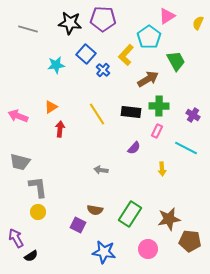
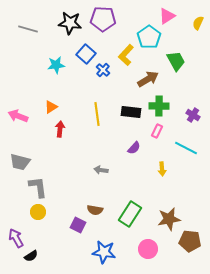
yellow line: rotated 25 degrees clockwise
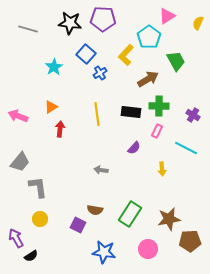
cyan star: moved 2 px left, 2 px down; rotated 24 degrees counterclockwise
blue cross: moved 3 px left, 3 px down; rotated 16 degrees clockwise
gray trapezoid: rotated 65 degrees counterclockwise
yellow circle: moved 2 px right, 7 px down
brown pentagon: rotated 10 degrees counterclockwise
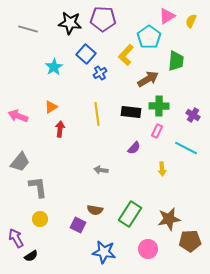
yellow semicircle: moved 7 px left, 2 px up
green trapezoid: rotated 35 degrees clockwise
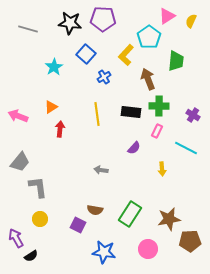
blue cross: moved 4 px right, 4 px down
brown arrow: rotated 80 degrees counterclockwise
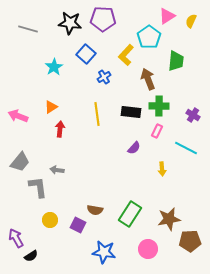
gray arrow: moved 44 px left
yellow circle: moved 10 px right, 1 px down
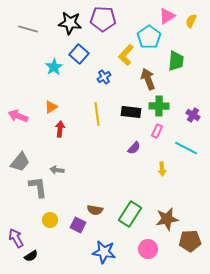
blue square: moved 7 px left
brown star: moved 2 px left
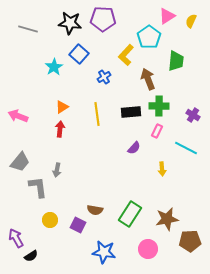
orange triangle: moved 11 px right
black rectangle: rotated 12 degrees counterclockwise
gray arrow: rotated 88 degrees counterclockwise
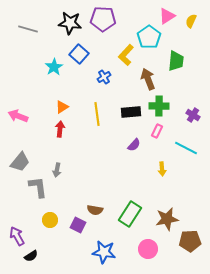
purple semicircle: moved 3 px up
purple arrow: moved 1 px right, 2 px up
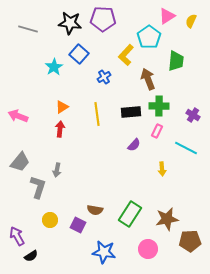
gray L-shape: rotated 25 degrees clockwise
